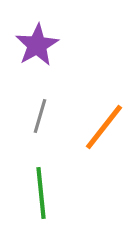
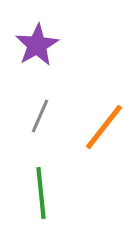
gray line: rotated 8 degrees clockwise
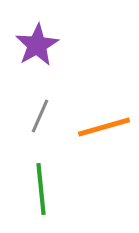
orange line: rotated 36 degrees clockwise
green line: moved 4 px up
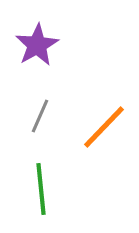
orange line: rotated 30 degrees counterclockwise
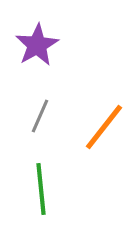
orange line: rotated 6 degrees counterclockwise
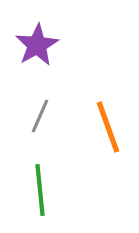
orange line: moved 4 px right; rotated 58 degrees counterclockwise
green line: moved 1 px left, 1 px down
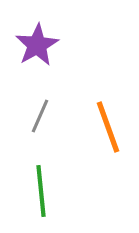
green line: moved 1 px right, 1 px down
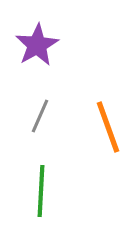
green line: rotated 9 degrees clockwise
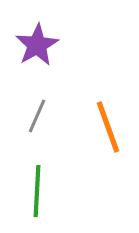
gray line: moved 3 px left
green line: moved 4 px left
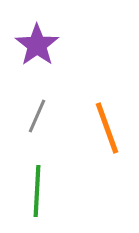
purple star: rotated 6 degrees counterclockwise
orange line: moved 1 px left, 1 px down
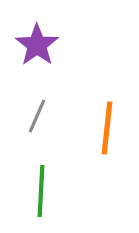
orange line: rotated 26 degrees clockwise
green line: moved 4 px right
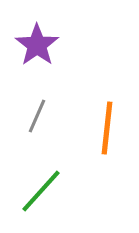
green line: rotated 39 degrees clockwise
